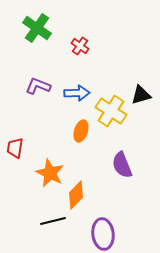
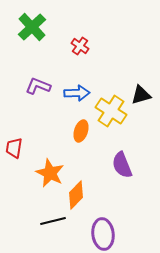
green cross: moved 5 px left, 1 px up; rotated 12 degrees clockwise
red trapezoid: moved 1 px left
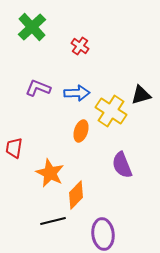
purple L-shape: moved 2 px down
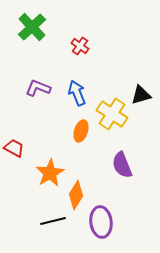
blue arrow: rotated 110 degrees counterclockwise
yellow cross: moved 1 px right, 3 px down
red trapezoid: rotated 110 degrees clockwise
orange star: rotated 16 degrees clockwise
orange diamond: rotated 12 degrees counterclockwise
purple ellipse: moved 2 px left, 12 px up
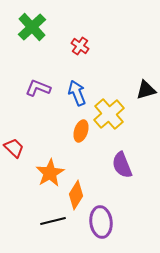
black triangle: moved 5 px right, 5 px up
yellow cross: moved 3 px left; rotated 16 degrees clockwise
red trapezoid: rotated 15 degrees clockwise
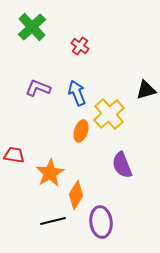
red trapezoid: moved 7 px down; rotated 35 degrees counterclockwise
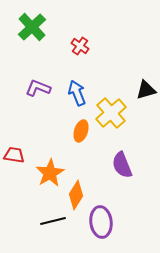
yellow cross: moved 2 px right, 1 px up
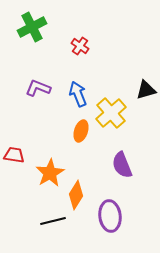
green cross: rotated 16 degrees clockwise
blue arrow: moved 1 px right, 1 px down
purple ellipse: moved 9 px right, 6 px up
